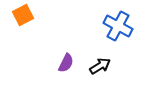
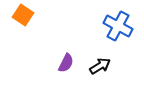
orange square: rotated 30 degrees counterclockwise
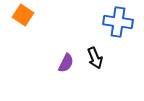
blue cross: moved 4 px up; rotated 20 degrees counterclockwise
black arrow: moved 5 px left, 8 px up; rotated 100 degrees clockwise
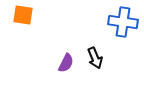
orange square: rotated 25 degrees counterclockwise
blue cross: moved 5 px right
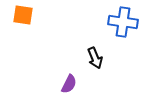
purple semicircle: moved 3 px right, 21 px down
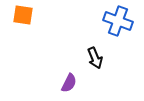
blue cross: moved 5 px left, 1 px up; rotated 12 degrees clockwise
purple semicircle: moved 1 px up
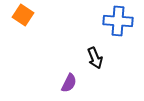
orange square: rotated 25 degrees clockwise
blue cross: rotated 16 degrees counterclockwise
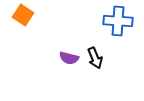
purple semicircle: moved 25 px up; rotated 78 degrees clockwise
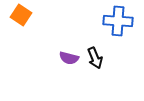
orange square: moved 2 px left
